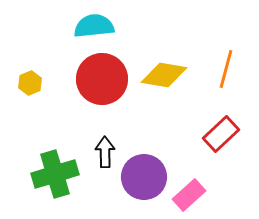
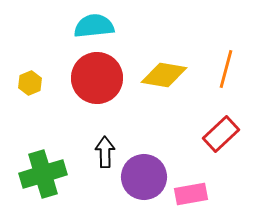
red circle: moved 5 px left, 1 px up
green cross: moved 12 px left
pink rectangle: moved 2 px right, 1 px up; rotated 32 degrees clockwise
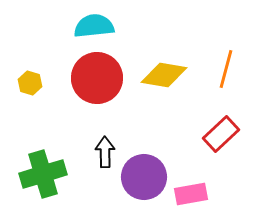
yellow hexagon: rotated 20 degrees counterclockwise
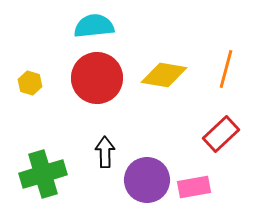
purple circle: moved 3 px right, 3 px down
pink rectangle: moved 3 px right, 7 px up
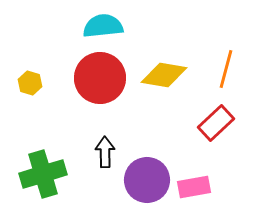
cyan semicircle: moved 9 px right
red circle: moved 3 px right
red rectangle: moved 5 px left, 11 px up
